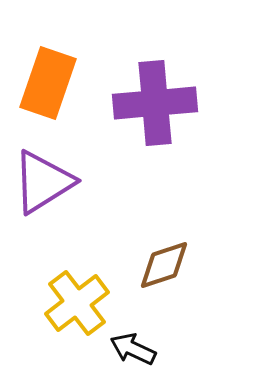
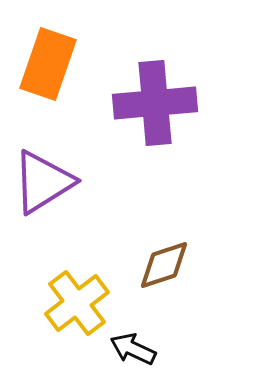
orange rectangle: moved 19 px up
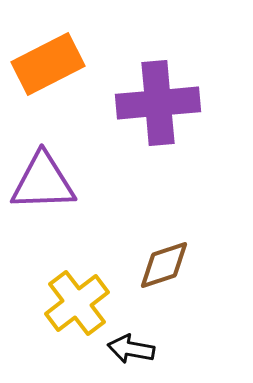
orange rectangle: rotated 44 degrees clockwise
purple cross: moved 3 px right
purple triangle: rotated 30 degrees clockwise
black arrow: moved 2 px left; rotated 15 degrees counterclockwise
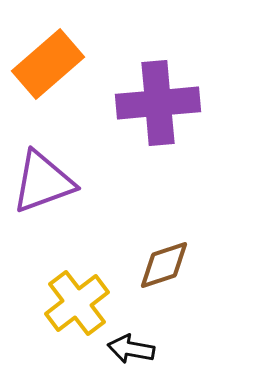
orange rectangle: rotated 14 degrees counterclockwise
purple triangle: rotated 18 degrees counterclockwise
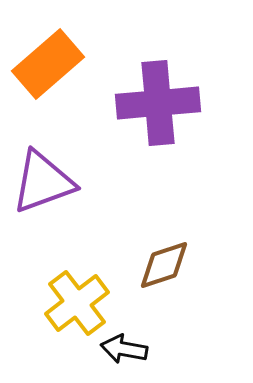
black arrow: moved 7 px left
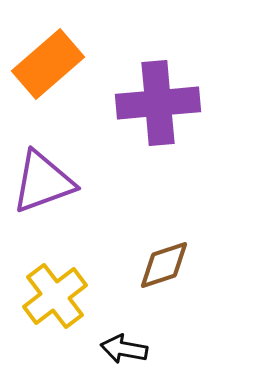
yellow cross: moved 22 px left, 7 px up
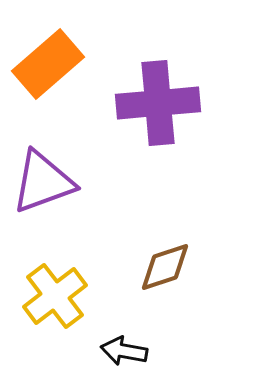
brown diamond: moved 1 px right, 2 px down
black arrow: moved 2 px down
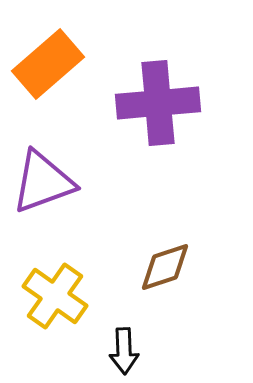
yellow cross: rotated 18 degrees counterclockwise
black arrow: rotated 102 degrees counterclockwise
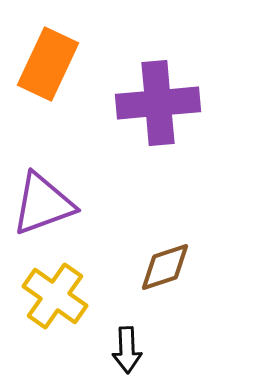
orange rectangle: rotated 24 degrees counterclockwise
purple triangle: moved 22 px down
black arrow: moved 3 px right, 1 px up
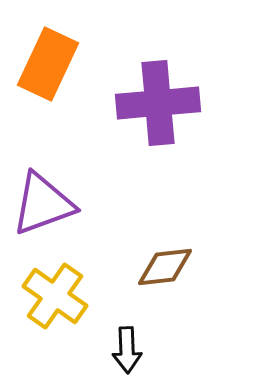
brown diamond: rotated 12 degrees clockwise
